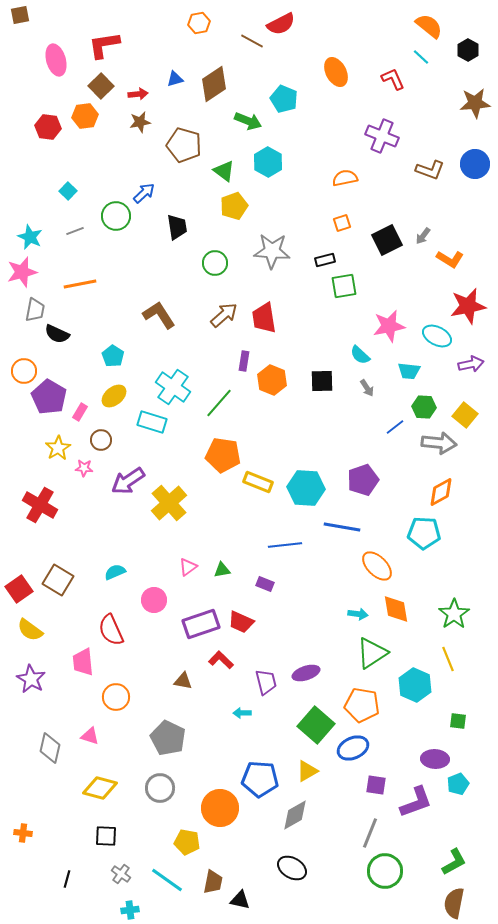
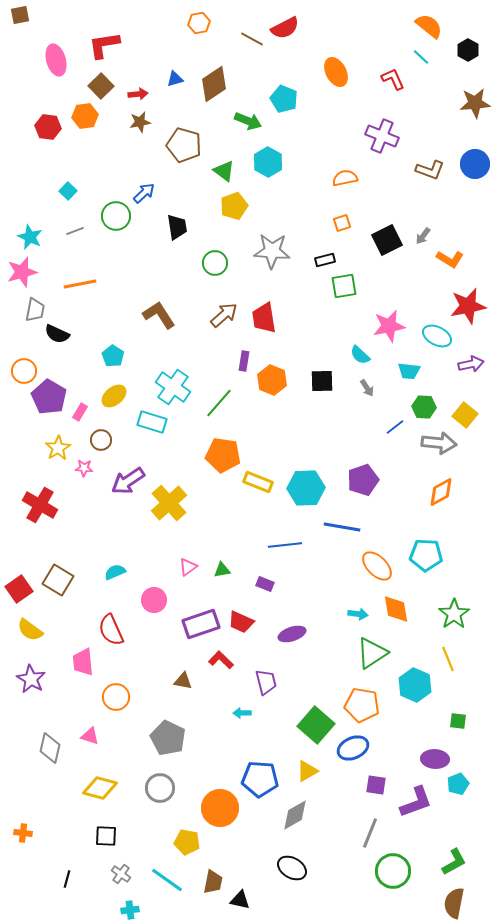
red semicircle at (281, 24): moved 4 px right, 4 px down
brown line at (252, 41): moved 2 px up
cyan hexagon at (306, 488): rotated 6 degrees counterclockwise
cyan pentagon at (424, 533): moved 2 px right, 22 px down
purple ellipse at (306, 673): moved 14 px left, 39 px up
green circle at (385, 871): moved 8 px right
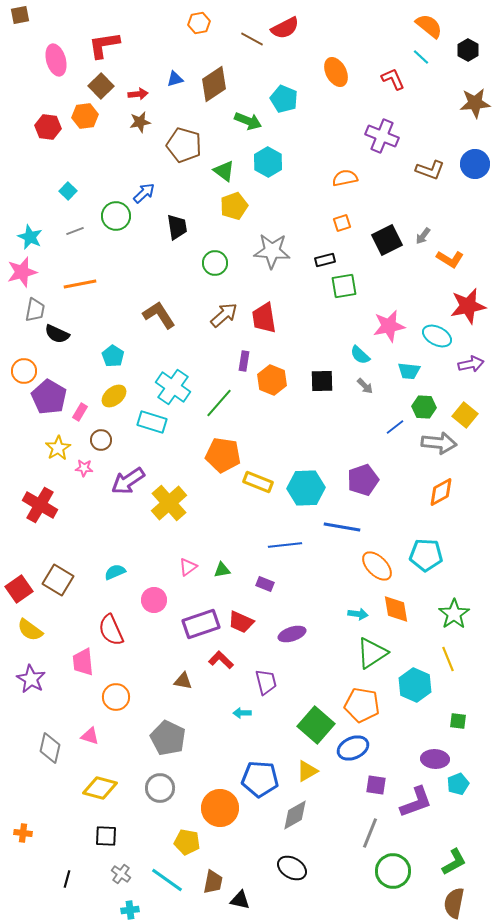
gray arrow at (367, 388): moved 2 px left, 2 px up; rotated 12 degrees counterclockwise
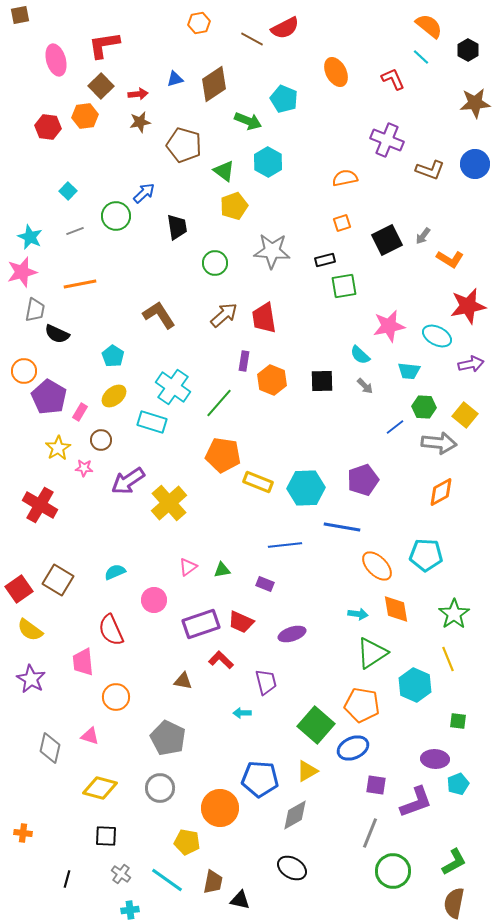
purple cross at (382, 136): moved 5 px right, 4 px down
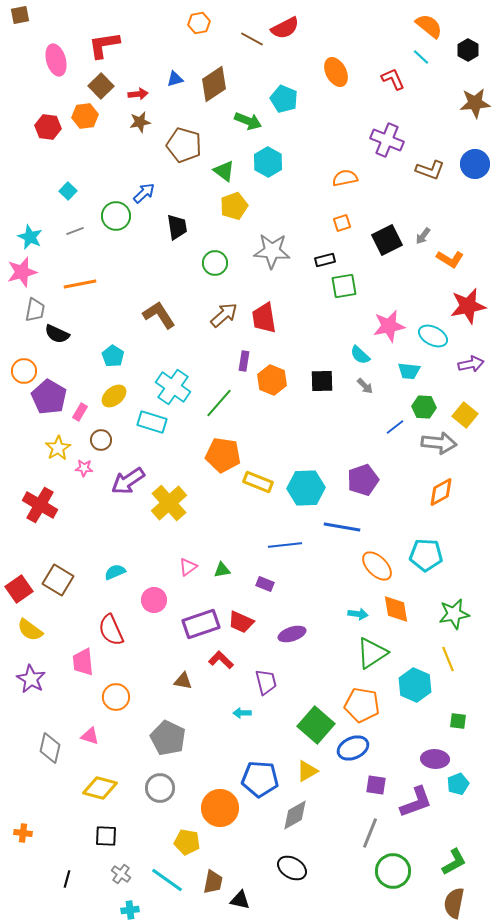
cyan ellipse at (437, 336): moved 4 px left
green star at (454, 614): rotated 24 degrees clockwise
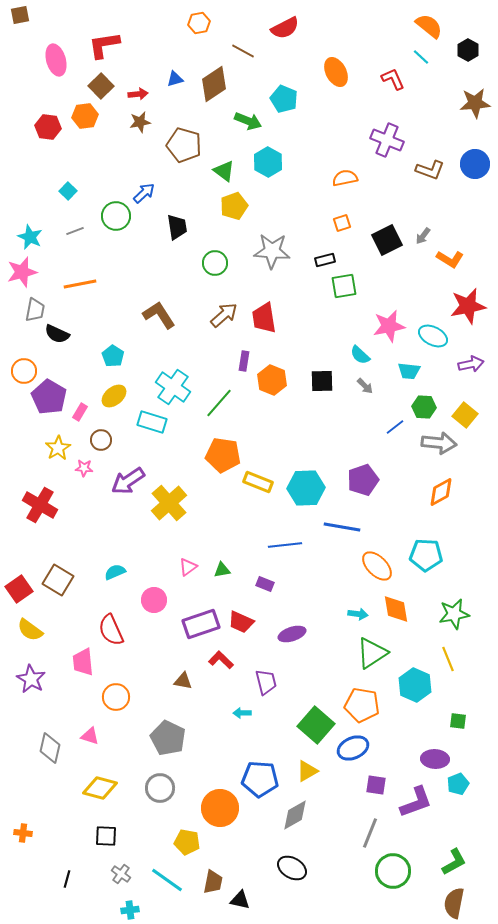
brown line at (252, 39): moved 9 px left, 12 px down
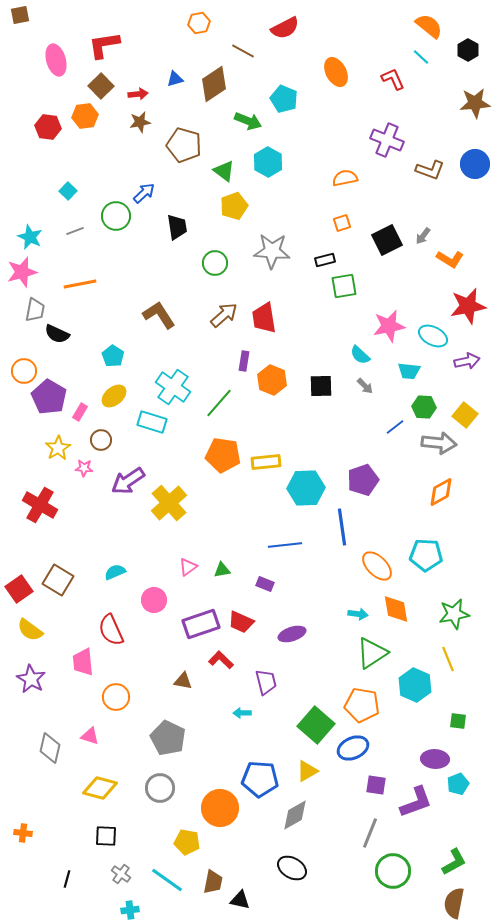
purple arrow at (471, 364): moved 4 px left, 3 px up
black square at (322, 381): moved 1 px left, 5 px down
yellow rectangle at (258, 482): moved 8 px right, 20 px up; rotated 28 degrees counterclockwise
blue line at (342, 527): rotated 72 degrees clockwise
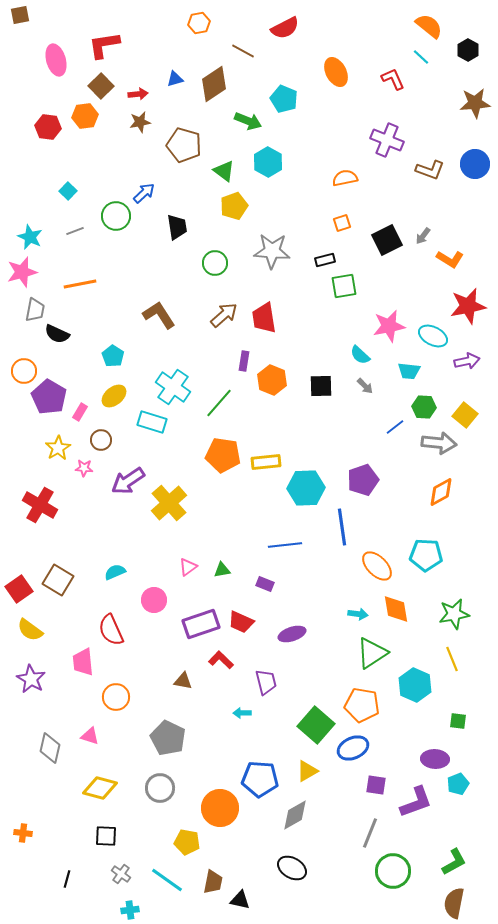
yellow line at (448, 659): moved 4 px right
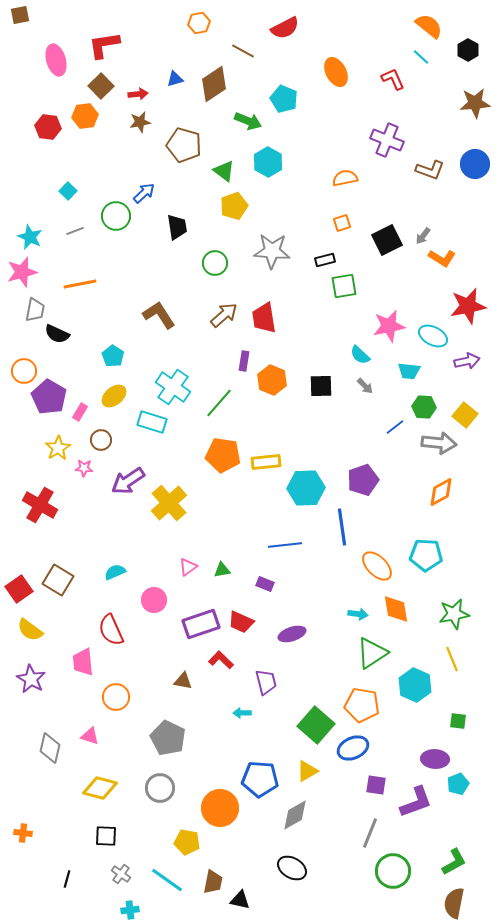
orange L-shape at (450, 259): moved 8 px left, 1 px up
